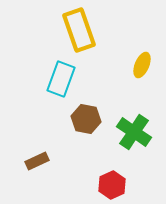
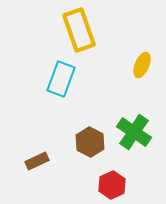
brown hexagon: moved 4 px right, 23 px down; rotated 16 degrees clockwise
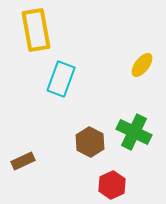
yellow rectangle: moved 43 px left; rotated 9 degrees clockwise
yellow ellipse: rotated 15 degrees clockwise
green cross: rotated 8 degrees counterclockwise
brown rectangle: moved 14 px left
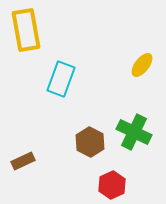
yellow rectangle: moved 10 px left
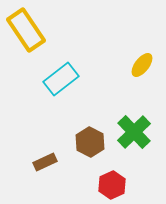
yellow rectangle: rotated 24 degrees counterclockwise
cyan rectangle: rotated 32 degrees clockwise
green cross: rotated 20 degrees clockwise
brown rectangle: moved 22 px right, 1 px down
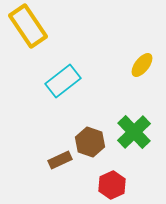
yellow rectangle: moved 2 px right, 4 px up
cyan rectangle: moved 2 px right, 2 px down
brown hexagon: rotated 8 degrees counterclockwise
brown rectangle: moved 15 px right, 2 px up
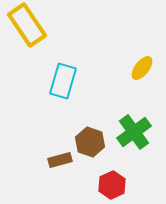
yellow rectangle: moved 1 px left, 1 px up
yellow ellipse: moved 3 px down
cyan rectangle: rotated 36 degrees counterclockwise
green cross: rotated 8 degrees clockwise
brown rectangle: rotated 10 degrees clockwise
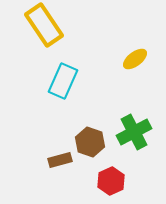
yellow rectangle: moved 17 px right
yellow ellipse: moved 7 px left, 9 px up; rotated 15 degrees clockwise
cyan rectangle: rotated 8 degrees clockwise
green cross: rotated 8 degrees clockwise
red hexagon: moved 1 px left, 4 px up
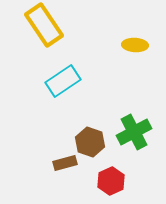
yellow ellipse: moved 14 px up; rotated 40 degrees clockwise
cyan rectangle: rotated 32 degrees clockwise
brown rectangle: moved 5 px right, 3 px down
